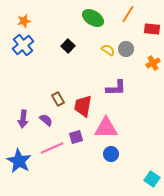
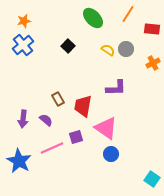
green ellipse: rotated 15 degrees clockwise
pink triangle: rotated 35 degrees clockwise
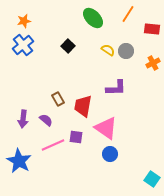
gray circle: moved 2 px down
purple square: rotated 24 degrees clockwise
pink line: moved 1 px right, 3 px up
blue circle: moved 1 px left
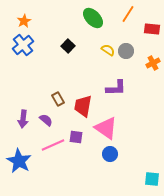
orange star: rotated 16 degrees counterclockwise
cyan square: rotated 28 degrees counterclockwise
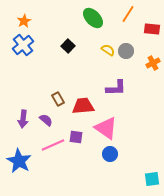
red trapezoid: rotated 75 degrees clockwise
cyan square: rotated 14 degrees counterclockwise
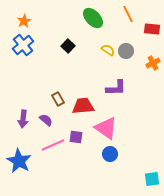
orange line: rotated 60 degrees counterclockwise
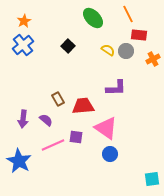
red rectangle: moved 13 px left, 6 px down
orange cross: moved 4 px up
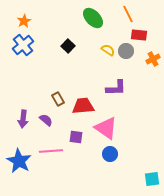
pink line: moved 2 px left, 6 px down; rotated 20 degrees clockwise
